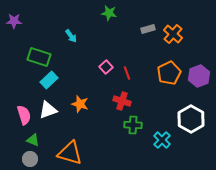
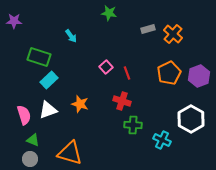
cyan cross: rotated 18 degrees counterclockwise
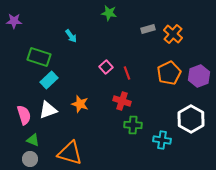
cyan cross: rotated 18 degrees counterclockwise
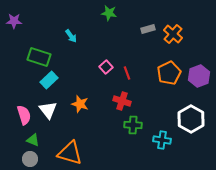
white triangle: rotated 48 degrees counterclockwise
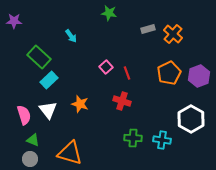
green rectangle: rotated 25 degrees clockwise
green cross: moved 13 px down
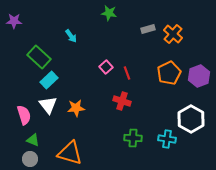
orange star: moved 4 px left, 4 px down; rotated 24 degrees counterclockwise
white triangle: moved 5 px up
cyan cross: moved 5 px right, 1 px up
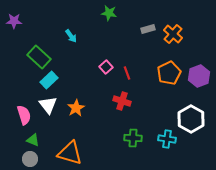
orange star: rotated 24 degrees counterclockwise
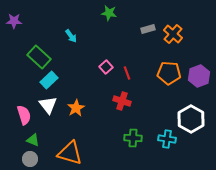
orange pentagon: rotated 30 degrees clockwise
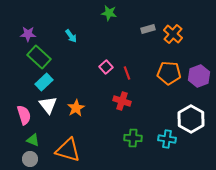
purple star: moved 14 px right, 13 px down
cyan rectangle: moved 5 px left, 2 px down
orange triangle: moved 2 px left, 3 px up
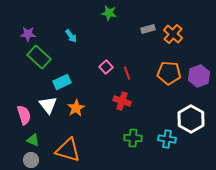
cyan rectangle: moved 18 px right; rotated 18 degrees clockwise
gray circle: moved 1 px right, 1 px down
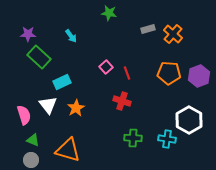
white hexagon: moved 2 px left, 1 px down
